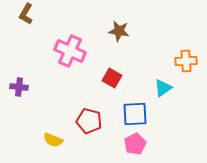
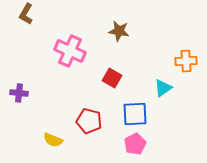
purple cross: moved 6 px down
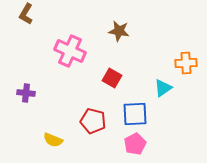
orange cross: moved 2 px down
purple cross: moved 7 px right
red pentagon: moved 4 px right
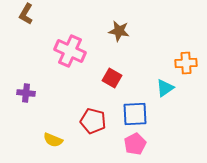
cyan triangle: moved 2 px right
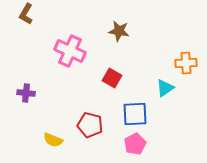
red pentagon: moved 3 px left, 4 px down
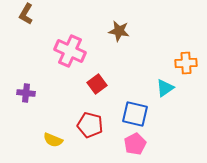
red square: moved 15 px left, 6 px down; rotated 24 degrees clockwise
blue square: rotated 16 degrees clockwise
